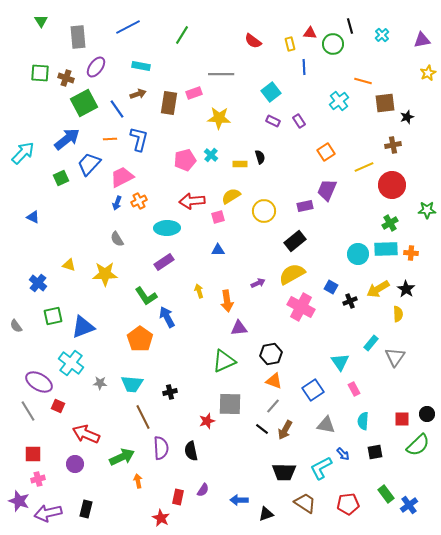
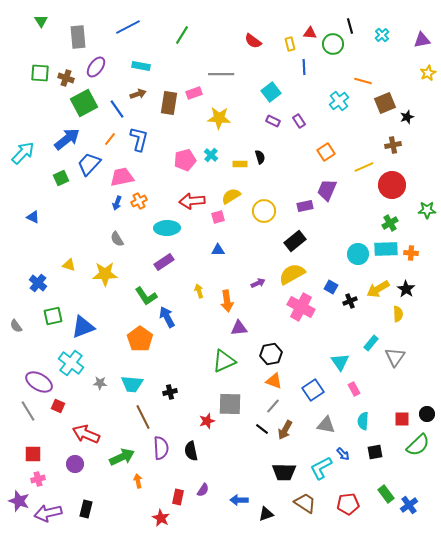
brown square at (385, 103): rotated 15 degrees counterclockwise
orange line at (110, 139): rotated 48 degrees counterclockwise
pink trapezoid at (122, 177): rotated 15 degrees clockwise
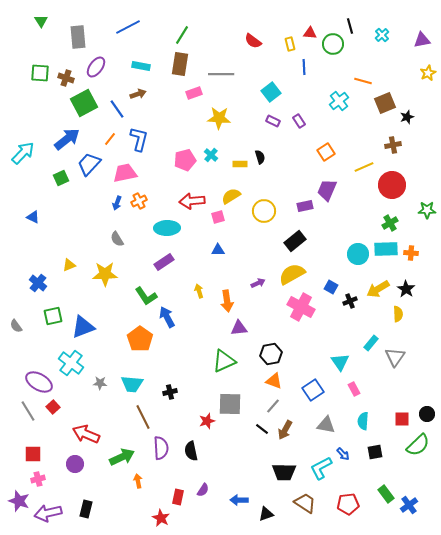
brown rectangle at (169, 103): moved 11 px right, 39 px up
pink trapezoid at (122, 177): moved 3 px right, 4 px up
yellow triangle at (69, 265): rotated 40 degrees counterclockwise
red square at (58, 406): moved 5 px left, 1 px down; rotated 24 degrees clockwise
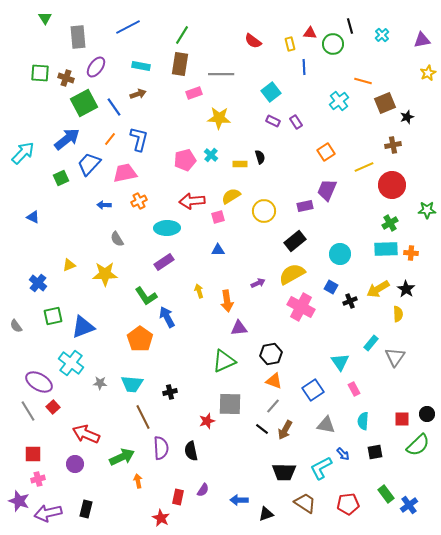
green triangle at (41, 21): moved 4 px right, 3 px up
blue line at (117, 109): moved 3 px left, 2 px up
purple rectangle at (299, 121): moved 3 px left, 1 px down
blue arrow at (117, 203): moved 13 px left, 2 px down; rotated 72 degrees clockwise
cyan circle at (358, 254): moved 18 px left
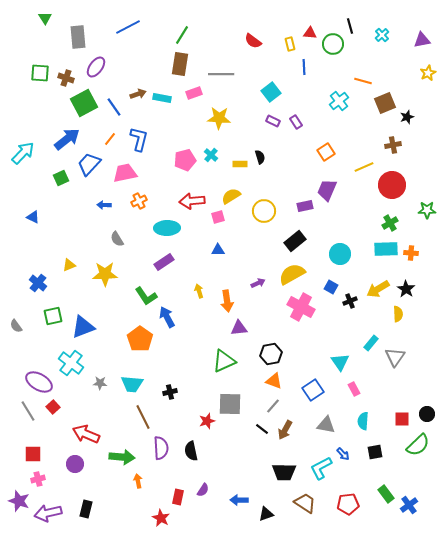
cyan rectangle at (141, 66): moved 21 px right, 32 px down
green arrow at (122, 457): rotated 30 degrees clockwise
